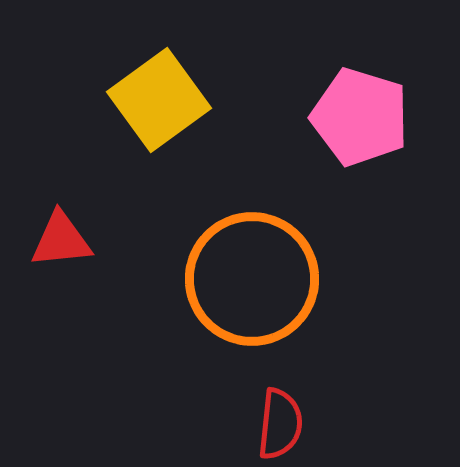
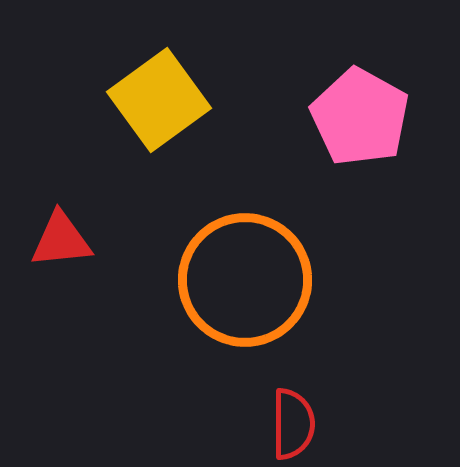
pink pentagon: rotated 12 degrees clockwise
orange circle: moved 7 px left, 1 px down
red semicircle: moved 13 px right; rotated 6 degrees counterclockwise
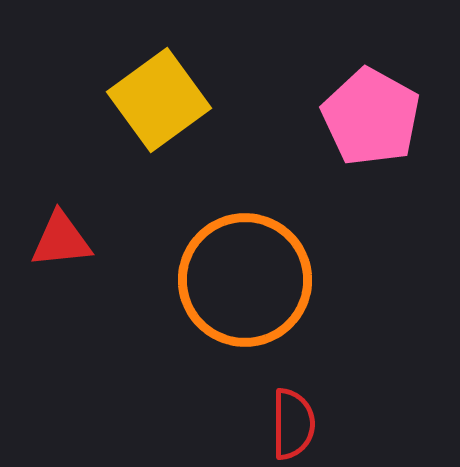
pink pentagon: moved 11 px right
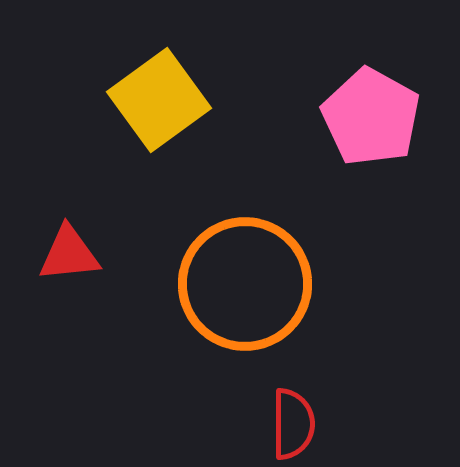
red triangle: moved 8 px right, 14 px down
orange circle: moved 4 px down
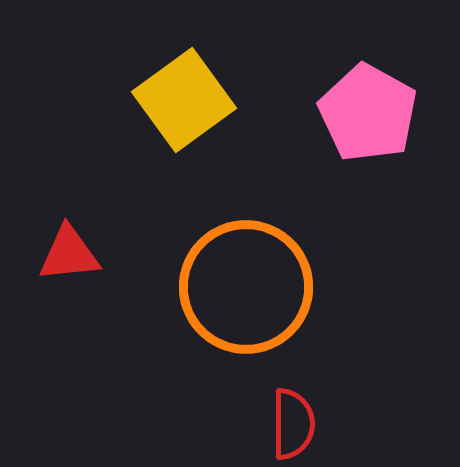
yellow square: moved 25 px right
pink pentagon: moved 3 px left, 4 px up
orange circle: moved 1 px right, 3 px down
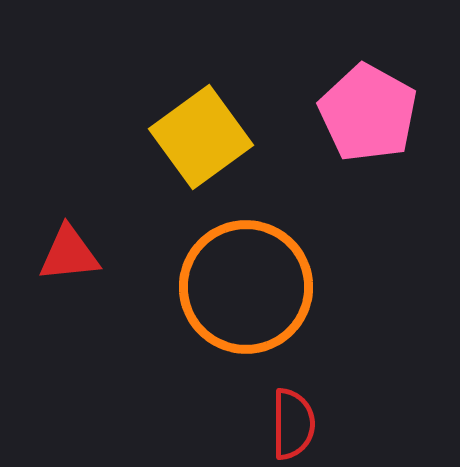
yellow square: moved 17 px right, 37 px down
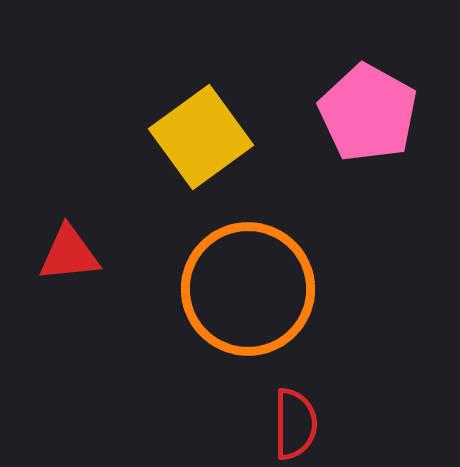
orange circle: moved 2 px right, 2 px down
red semicircle: moved 2 px right
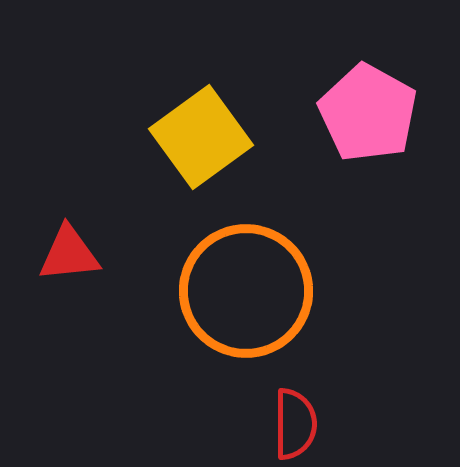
orange circle: moved 2 px left, 2 px down
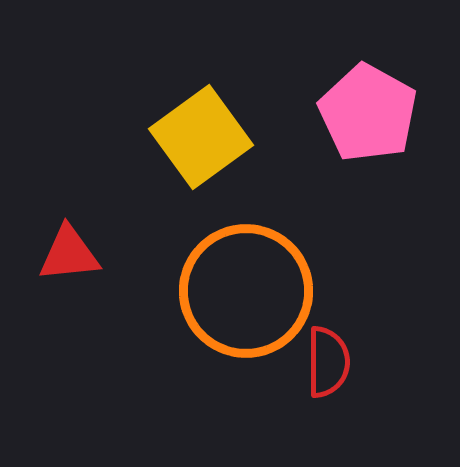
red semicircle: moved 33 px right, 62 px up
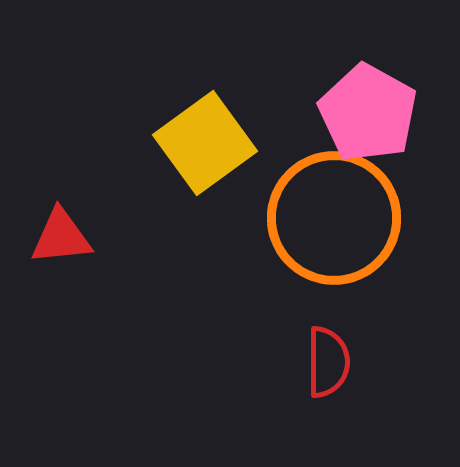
yellow square: moved 4 px right, 6 px down
red triangle: moved 8 px left, 17 px up
orange circle: moved 88 px right, 73 px up
